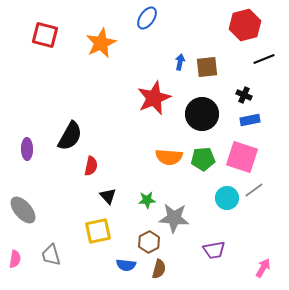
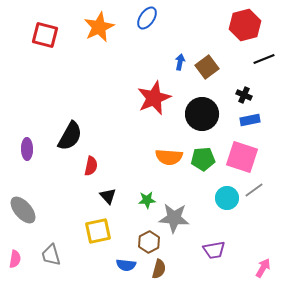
orange star: moved 2 px left, 16 px up
brown square: rotated 30 degrees counterclockwise
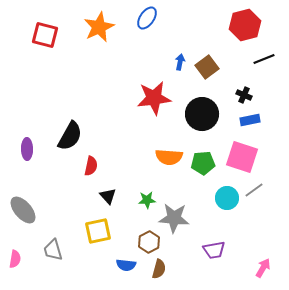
red star: rotated 16 degrees clockwise
green pentagon: moved 4 px down
gray trapezoid: moved 2 px right, 5 px up
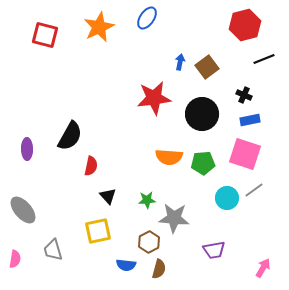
pink square: moved 3 px right, 3 px up
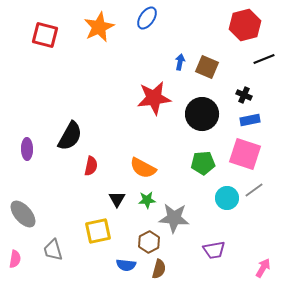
brown square: rotated 30 degrees counterclockwise
orange semicircle: moved 26 px left, 11 px down; rotated 24 degrees clockwise
black triangle: moved 9 px right, 3 px down; rotated 12 degrees clockwise
gray ellipse: moved 4 px down
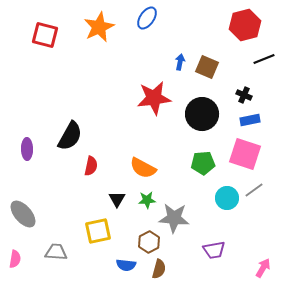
gray trapezoid: moved 3 px right, 2 px down; rotated 110 degrees clockwise
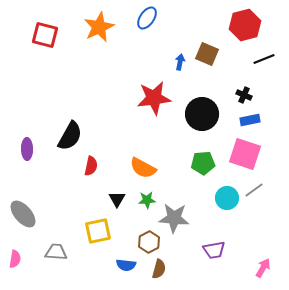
brown square: moved 13 px up
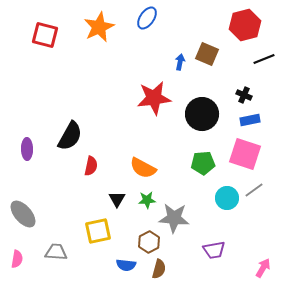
pink semicircle: moved 2 px right
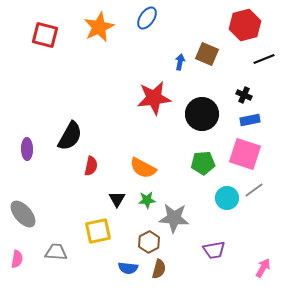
blue semicircle: moved 2 px right, 3 px down
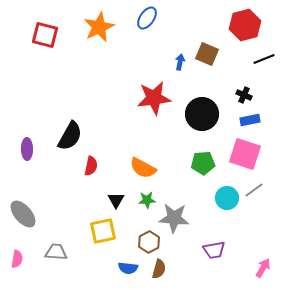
black triangle: moved 1 px left, 1 px down
yellow square: moved 5 px right
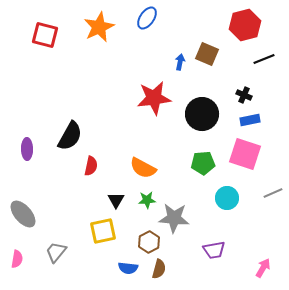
gray line: moved 19 px right, 3 px down; rotated 12 degrees clockwise
gray trapezoid: rotated 55 degrees counterclockwise
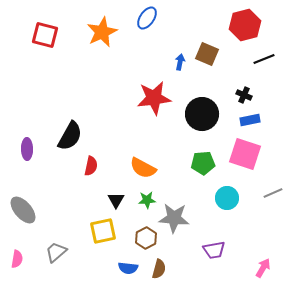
orange star: moved 3 px right, 5 px down
gray ellipse: moved 4 px up
brown hexagon: moved 3 px left, 4 px up
gray trapezoid: rotated 10 degrees clockwise
